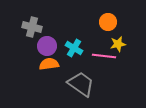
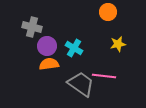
orange circle: moved 10 px up
pink line: moved 20 px down
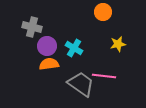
orange circle: moved 5 px left
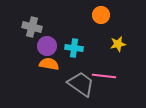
orange circle: moved 2 px left, 3 px down
cyan cross: rotated 24 degrees counterclockwise
orange semicircle: rotated 18 degrees clockwise
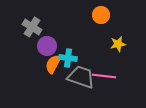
gray cross: rotated 18 degrees clockwise
cyan cross: moved 6 px left, 10 px down
orange semicircle: moved 4 px right; rotated 72 degrees counterclockwise
gray trapezoid: moved 7 px up; rotated 16 degrees counterclockwise
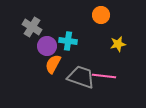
cyan cross: moved 17 px up
